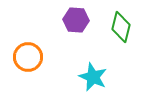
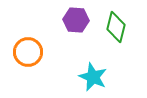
green diamond: moved 5 px left
orange circle: moved 5 px up
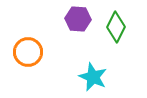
purple hexagon: moved 2 px right, 1 px up
green diamond: rotated 12 degrees clockwise
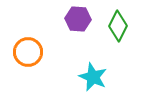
green diamond: moved 2 px right, 1 px up
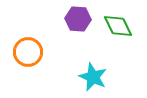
green diamond: rotated 52 degrees counterclockwise
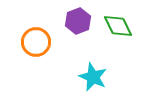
purple hexagon: moved 2 px down; rotated 25 degrees counterclockwise
orange circle: moved 8 px right, 10 px up
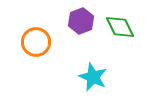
purple hexagon: moved 3 px right
green diamond: moved 2 px right, 1 px down
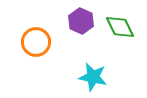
purple hexagon: rotated 15 degrees counterclockwise
cyan star: rotated 12 degrees counterclockwise
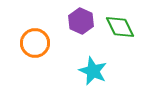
orange circle: moved 1 px left, 1 px down
cyan star: moved 6 px up; rotated 12 degrees clockwise
